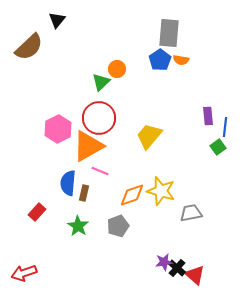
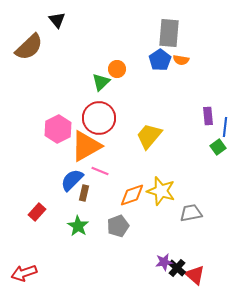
black triangle: rotated 18 degrees counterclockwise
orange triangle: moved 2 px left
blue semicircle: moved 4 px right, 3 px up; rotated 40 degrees clockwise
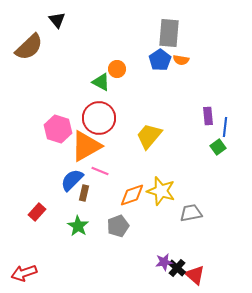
green triangle: rotated 48 degrees counterclockwise
pink hexagon: rotated 16 degrees counterclockwise
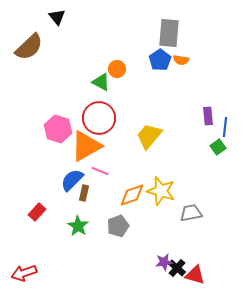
black triangle: moved 3 px up
red triangle: rotated 25 degrees counterclockwise
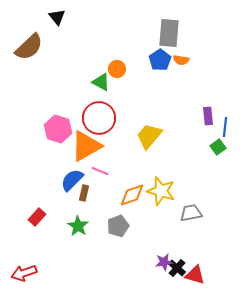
red rectangle: moved 5 px down
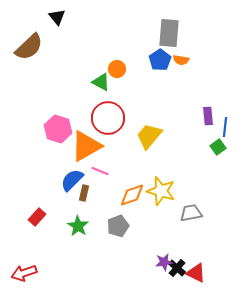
red circle: moved 9 px right
red triangle: moved 1 px right, 2 px up; rotated 10 degrees clockwise
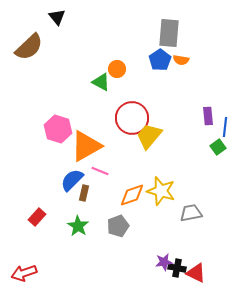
red circle: moved 24 px right
black cross: rotated 30 degrees counterclockwise
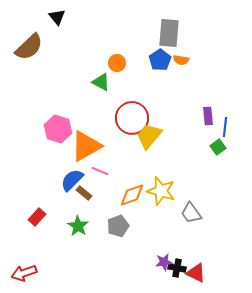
orange circle: moved 6 px up
brown rectangle: rotated 63 degrees counterclockwise
gray trapezoid: rotated 115 degrees counterclockwise
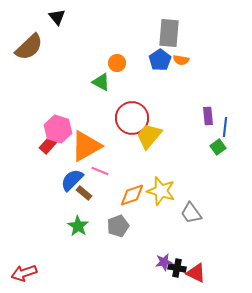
red rectangle: moved 11 px right, 72 px up
